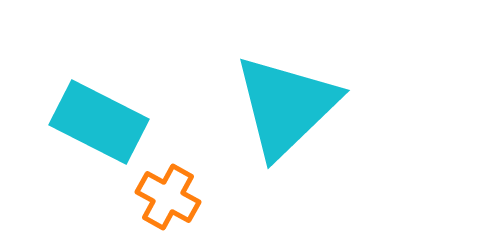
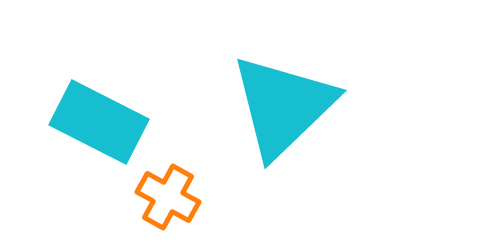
cyan triangle: moved 3 px left
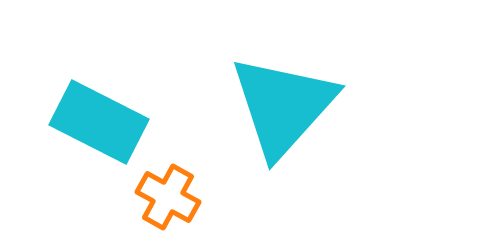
cyan triangle: rotated 4 degrees counterclockwise
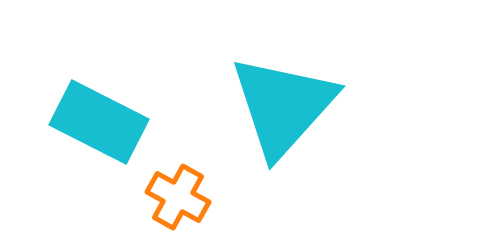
orange cross: moved 10 px right
